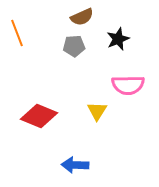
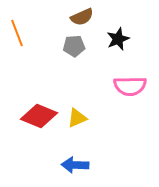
pink semicircle: moved 2 px right, 1 px down
yellow triangle: moved 20 px left, 7 px down; rotated 35 degrees clockwise
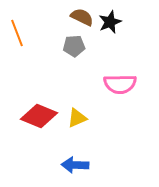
brown semicircle: rotated 130 degrees counterclockwise
black star: moved 8 px left, 17 px up
pink semicircle: moved 10 px left, 2 px up
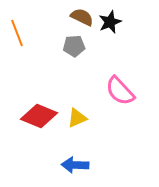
pink semicircle: moved 7 px down; rotated 48 degrees clockwise
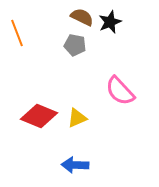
gray pentagon: moved 1 px right, 1 px up; rotated 15 degrees clockwise
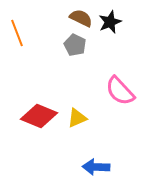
brown semicircle: moved 1 px left, 1 px down
gray pentagon: rotated 15 degrees clockwise
blue arrow: moved 21 px right, 2 px down
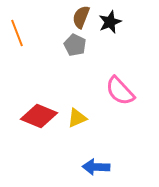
brown semicircle: moved 1 px up; rotated 95 degrees counterclockwise
